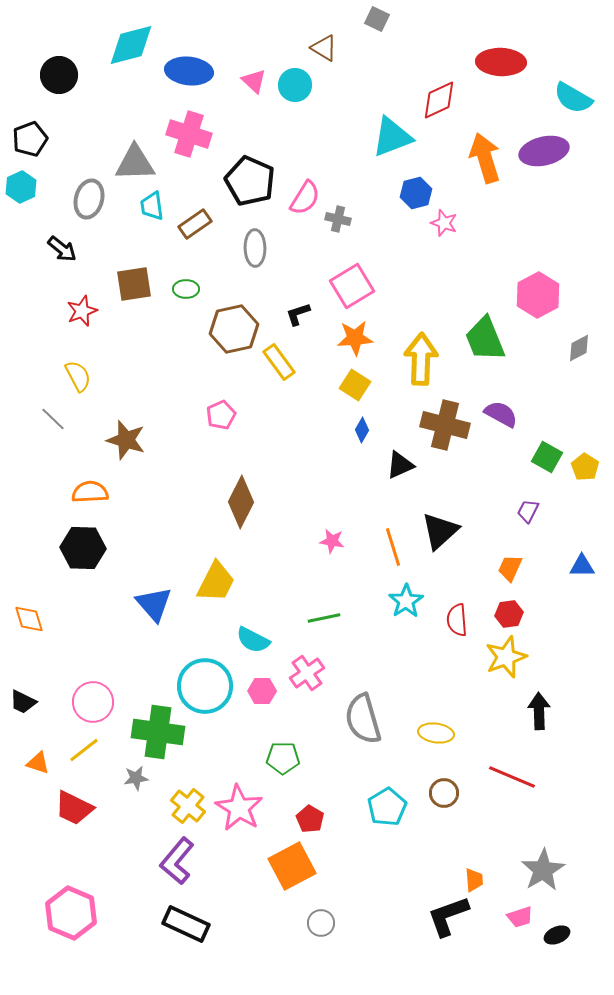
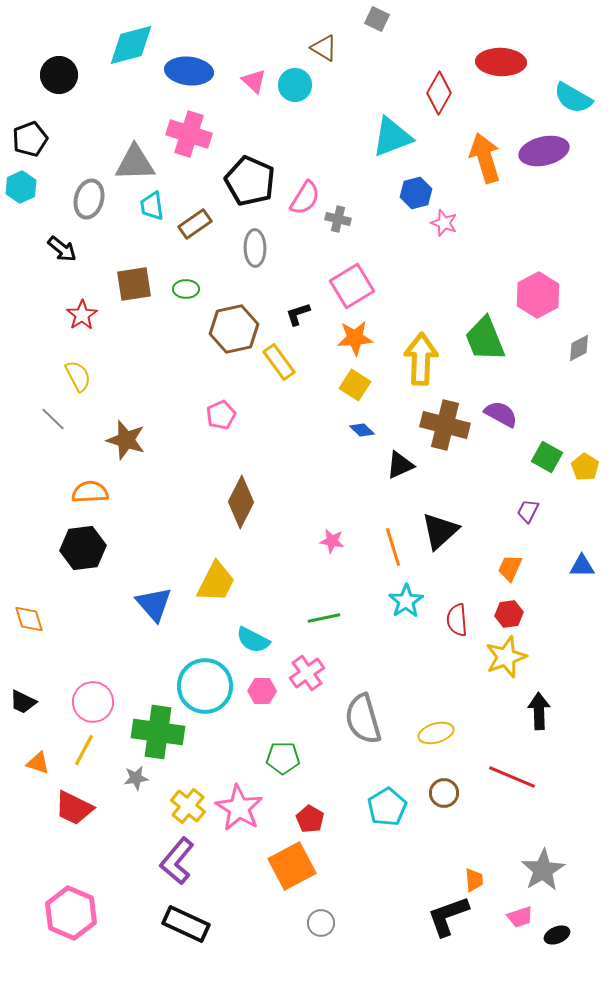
red diamond at (439, 100): moved 7 px up; rotated 36 degrees counterclockwise
red star at (82, 311): moved 4 px down; rotated 12 degrees counterclockwise
blue diamond at (362, 430): rotated 75 degrees counterclockwise
black hexagon at (83, 548): rotated 9 degrees counterclockwise
yellow ellipse at (436, 733): rotated 24 degrees counterclockwise
yellow line at (84, 750): rotated 24 degrees counterclockwise
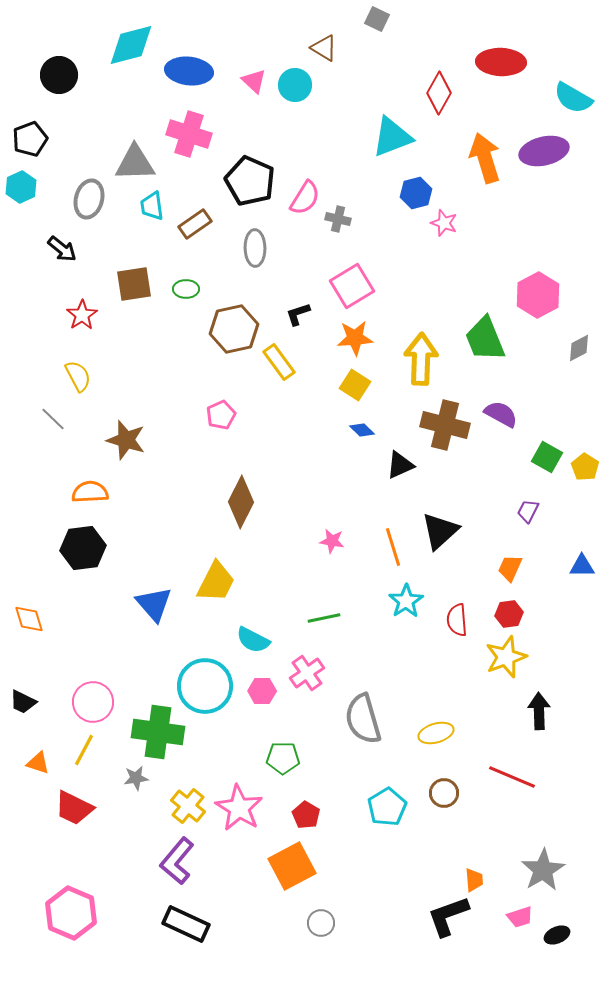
red pentagon at (310, 819): moved 4 px left, 4 px up
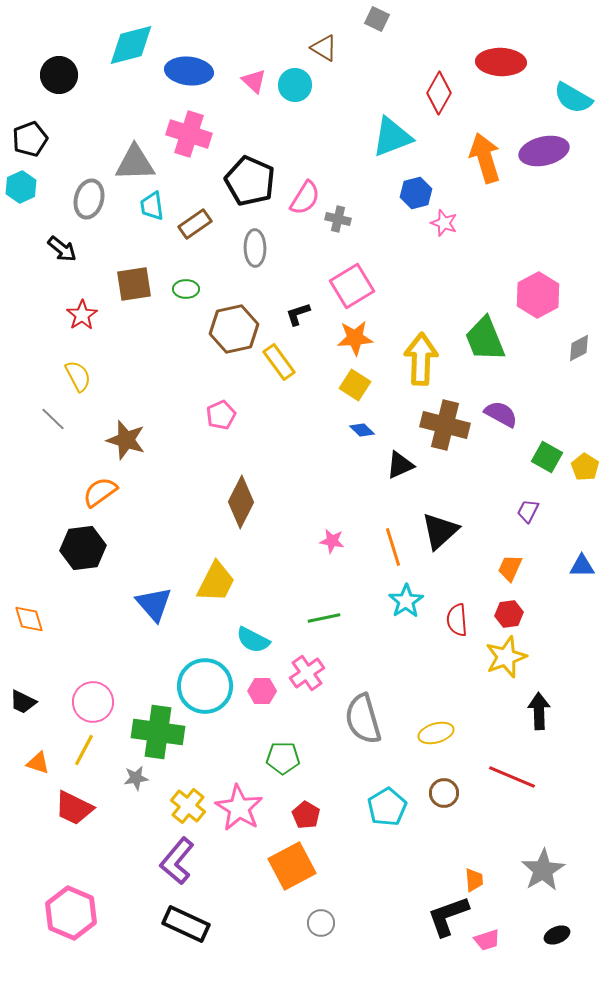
orange semicircle at (90, 492): moved 10 px right; rotated 33 degrees counterclockwise
pink trapezoid at (520, 917): moved 33 px left, 23 px down
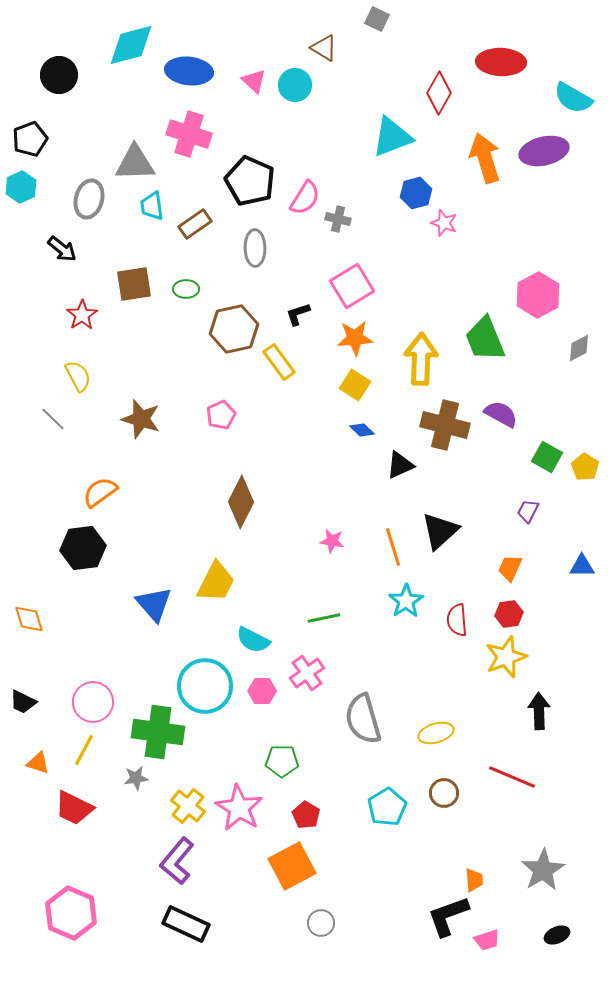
brown star at (126, 440): moved 15 px right, 21 px up
green pentagon at (283, 758): moved 1 px left, 3 px down
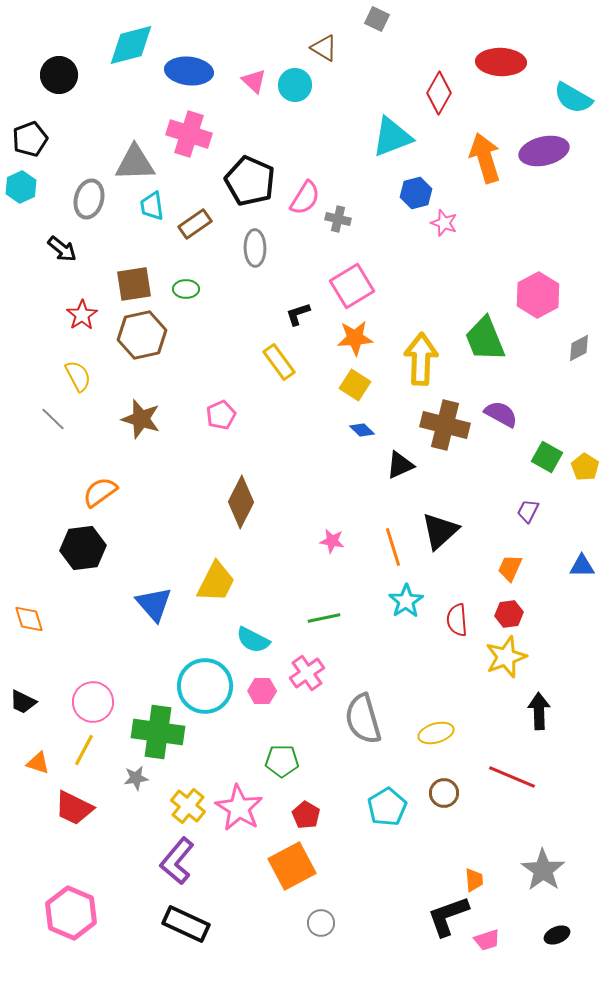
brown hexagon at (234, 329): moved 92 px left, 6 px down
gray star at (543, 870): rotated 6 degrees counterclockwise
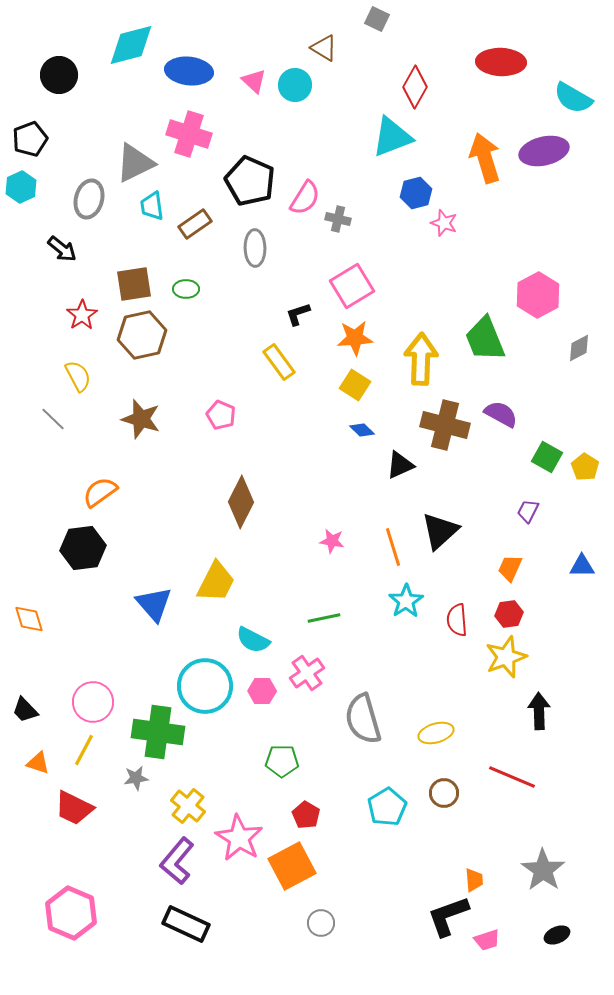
red diamond at (439, 93): moved 24 px left, 6 px up
gray triangle at (135, 163): rotated 24 degrees counterclockwise
pink pentagon at (221, 415): rotated 24 degrees counterclockwise
black trapezoid at (23, 702): moved 2 px right, 8 px down; rotated 20 degrees clockwise
pink star at (239, 808): moved 30 px down
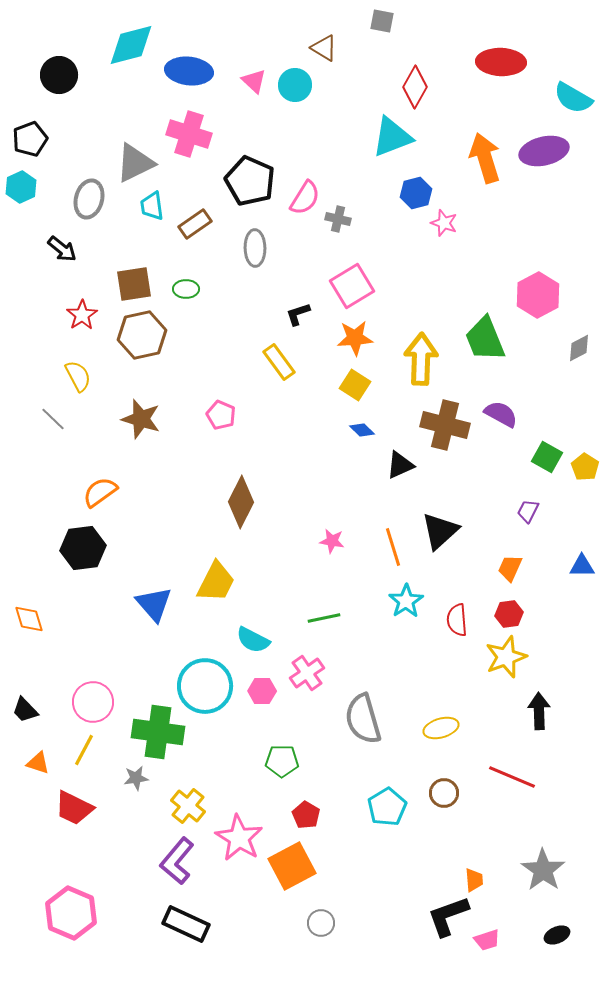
gray square at (377, 19): moved 5 px right, 2 px down; rotated 15 degrees counterclockwise
yellow ellipse at (436, 733): moved 5 px right, 5 px up
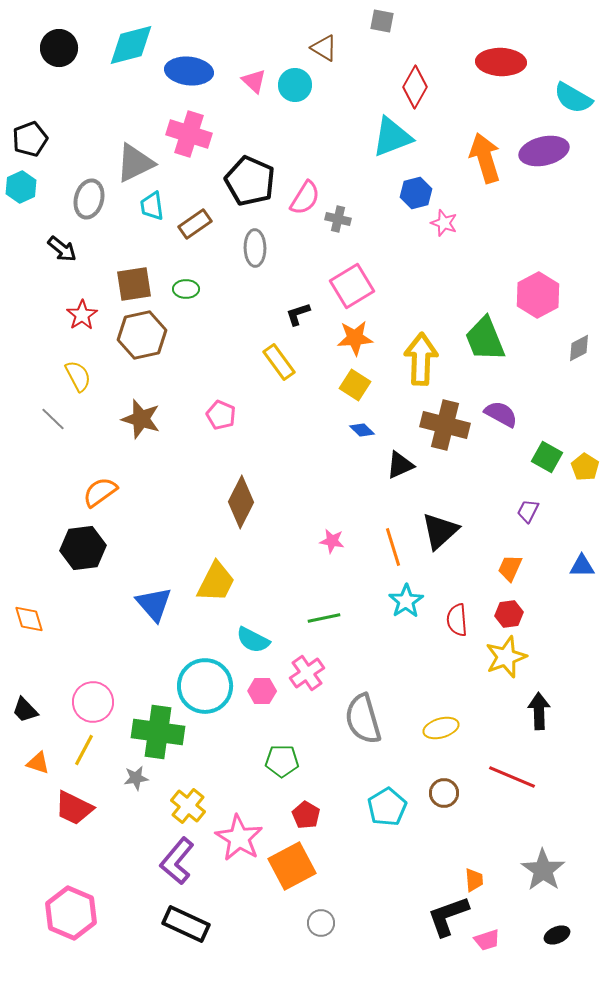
black circle at (59, 75): moved 27 px up
